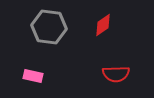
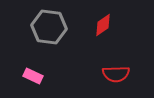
pink rectangle: rotated 12 degrees clockwise
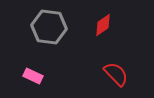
red semicircle: rotated 132 degrees counterclockwise
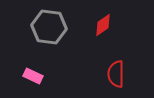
red semicircle: rotated 136 degrees counterclockwise
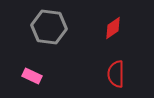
red diamond: moved 10 px right, 3 px down
pink rectangle: moved 1 px left
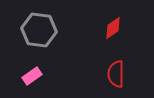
gray hexagon: moved 10 px left, 3 px down
pink rectangle: rotated 60 degrees counterclockwise
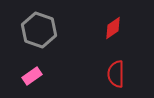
gray hexagon: rotated 12 degrees clockwise
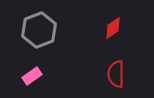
gray hexagon: rotated 20 degrees clockwise
